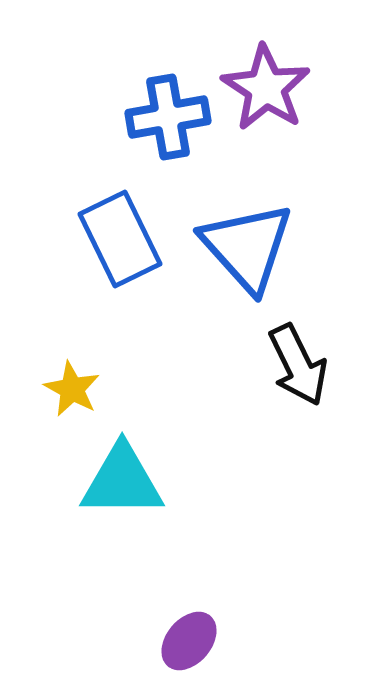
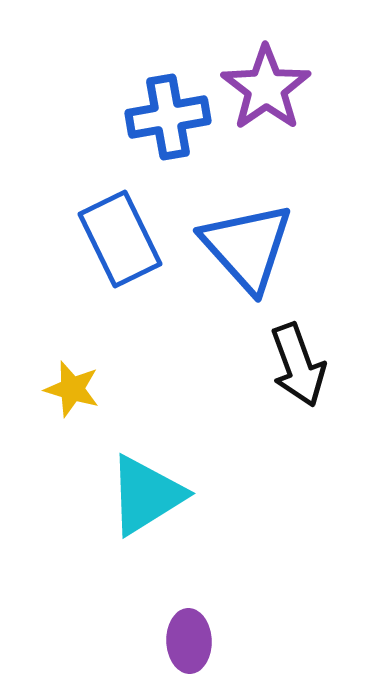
purple star: rotated 4 degrees clockwise
black arrow: rotated 6 degrees clockwise
yellow star: rotated 12 degrees counterclockwise
cyan triangle: moved 24 px right, 14 px down; rotated 32 degrees counterclockwise
purple ellipse: rotated 42 degrees counterclockwise
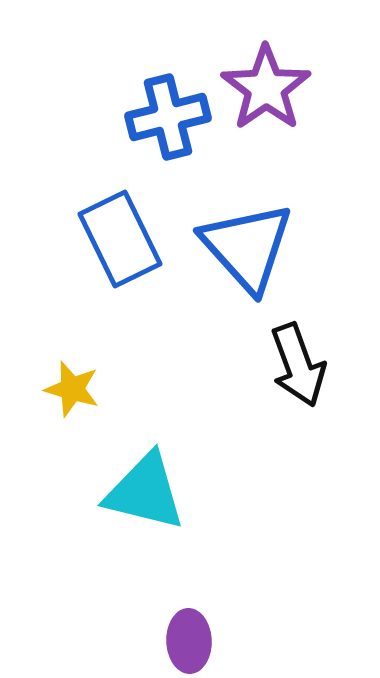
blue cross: rotated 4 degrees counterclockwise
cyan triangle: moved 1 px left, 3 px up; rotated 46 degrees clockwise
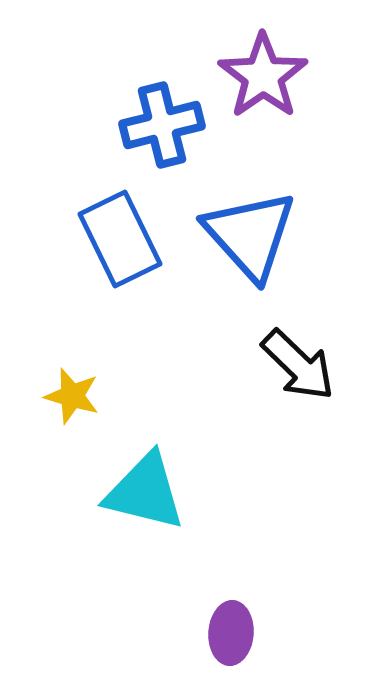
purple star: moved 3 px left, 12 px up
blue cross: moved 6 px left, 8 px down
blue triangle: moved 3 px right, 12 px up
black arrow: rotated 26 degrees counterclockwise
yellow star: moved 7 px down
purple ellipse: moved 42 px right, 8 px up; rotated 6 degrees clockwise
